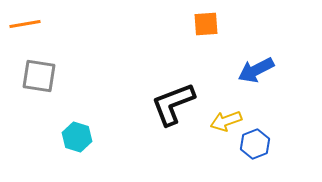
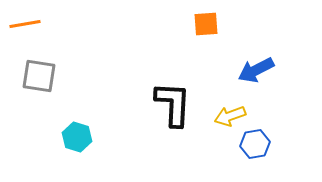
black L-shape: rotated 114 degrees clockwise
yellow arrow: moved 4 px right, 5 px up
blue hexagon: rotated 12 degrees clockwise
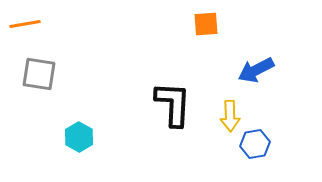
gray square: moved 2 px up
yellow arrow: rotated 72 degrees counterclockwise
cyan hexagon: moved 2 px right; rotated 12 degrees clockwise
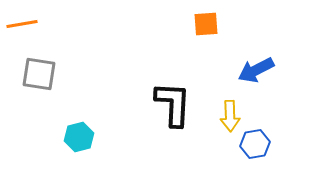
orange line: moved 3 px left
cyan hexagon: rotated 16 degrees clockwise
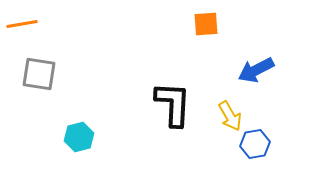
yellow arrow: rotated 28 degrees counterclockwise
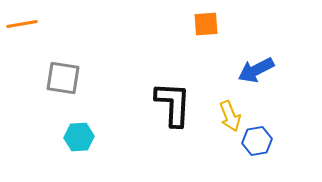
gray square: moved 24 px right, 4 px down
yellow arrow: rotated 8 degrees clockwise
cyan hexagon: rotated 12 degrees clockwise
blue hexagon: moved 2 px right, 3 px up
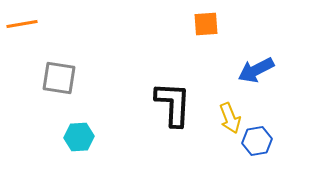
gray square: moved 4 px left
yellow arrow: moved 2 px down
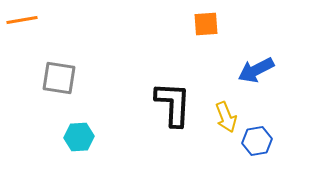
orange line: moved 4 px up
yellow arrow: moved 4 px left, 1 px up
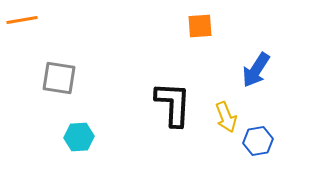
orange square: moved 6 px left, 2 px down
blue arrow: rotated 30 degrees counterclockwise
blue hexagon: moved 1 px right
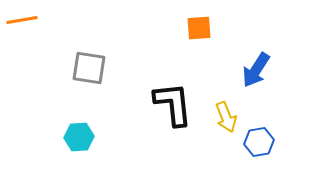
orange square: moved 1 px left, 2 px down
gray square: moved 30 px right, 10 px up
black L-shape: rotated 9 degrees counterclockwise
blue hexagon: moved 1 px right, 1 px down
